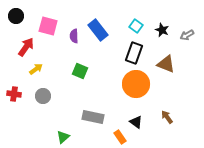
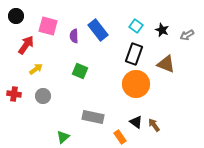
red arrow: moved 2 px up
black rectangle: moved 1 px down
brown arrow: moved 13 px left, 8 px down
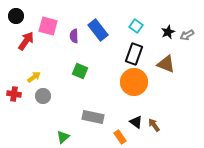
black star: moved 6 px right, 2 px down; rotated 24 degrees clockwise
red arrow: moved 4 px up
yellow arrow: moved 2 px left, 8 px down
orange circle: moved 2 px left, 2 px up
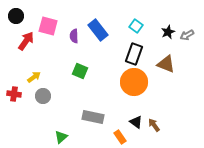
green triangle: moved 2 px left
